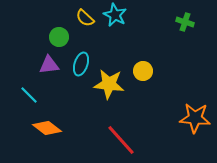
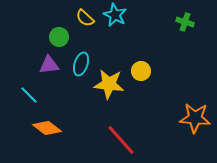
yellow circle: moved 2 px left
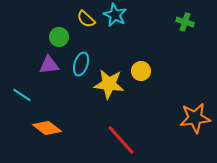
yellow semicircle: moved 1 px right, 1 px down
cyan line: moved 7 px left; rotated 12 degrees counterclockwise
orange star: rotated 12 degrees counterclockwise
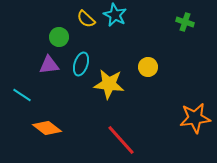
yellow circle: moved 7 px right, 4 px up
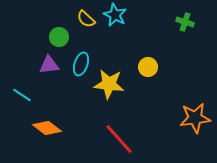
red line: moved 2 px left, 1 px up
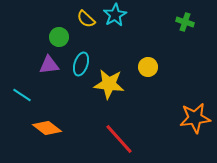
cyan star: rotated 15 degrees clockwise
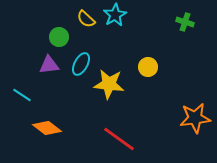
cyan ellipse: rotated 10 degrees clockwise
red line: rotated 12 degrees counterclockwise
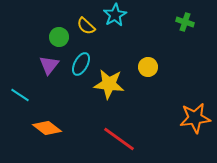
yellow semicircle: moved 7 px down
purple triangle: rotated 45 degrees counterclockwise
cyan line: moved 2 px left
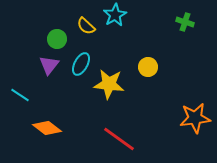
green circle: moved 2 px left, 2 px down
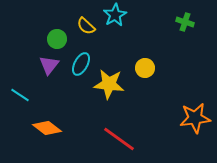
yellow circle: moved 3 px left, 1 px down
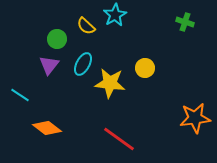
cyan ellipse: moved 2 px right
yellow star: moved 1 px right, 1 px up
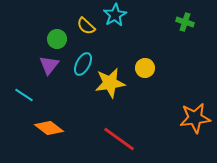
yellow star: rotated 16 degrees counterclockwise
cyan line: moved 4 px right
orange diamond: moved 2 px right
